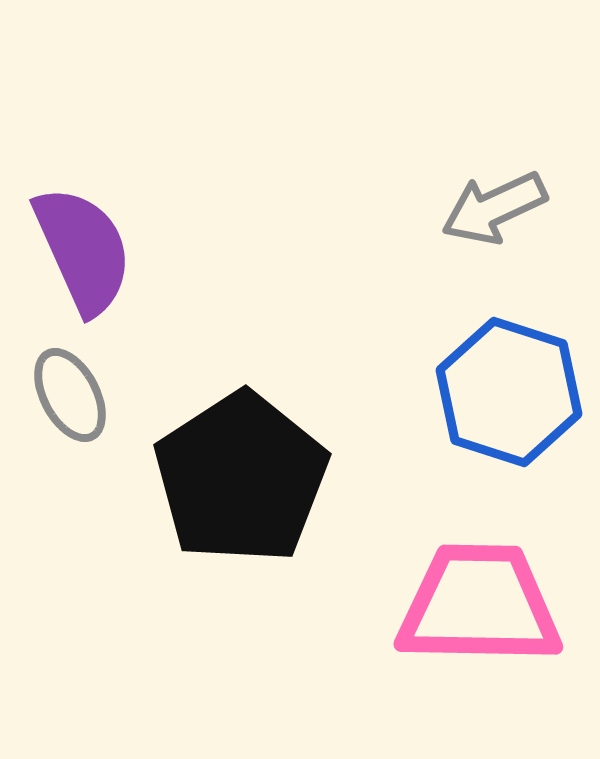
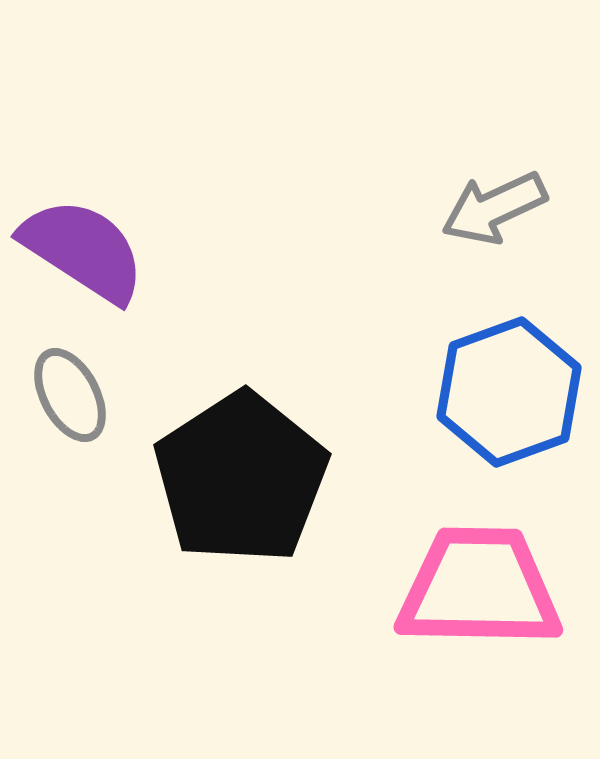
purple semicircle: rotated 33 degrees counterclockwise
blue hexagon: rotated 22 degrees clockwise
pink trapezoid: moved 17 px up
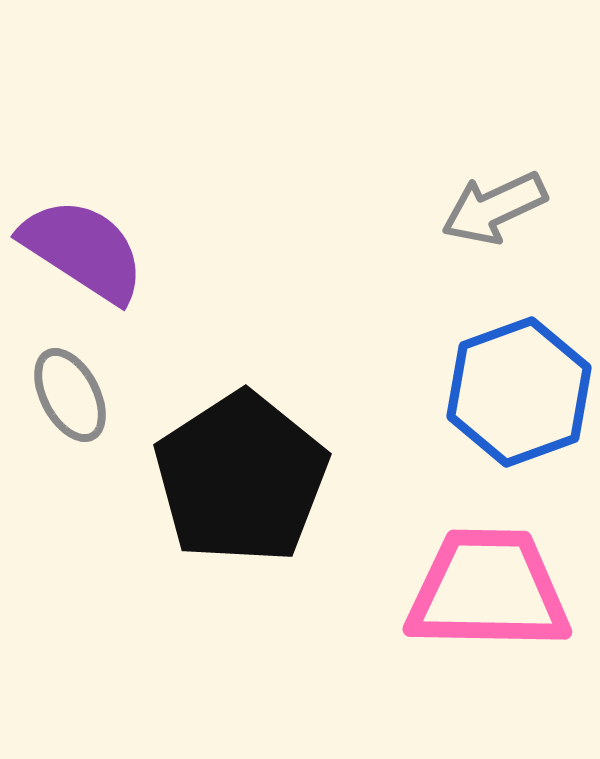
blue hexagon: moved 10 px right
pink trapezoid: moved 9 px right, 2 px down
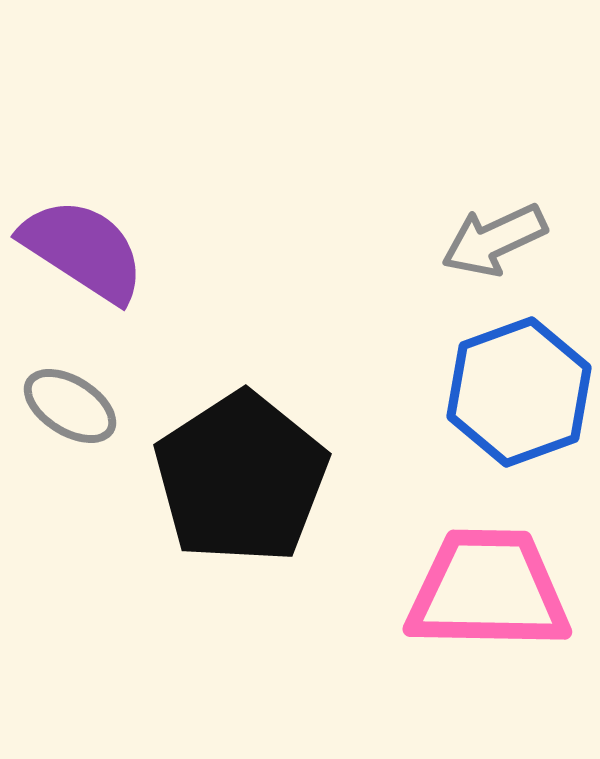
gray arrow: moved 32 px down
gray ellipse: moved 11 px down; rotated 30 degrees counterclockwise
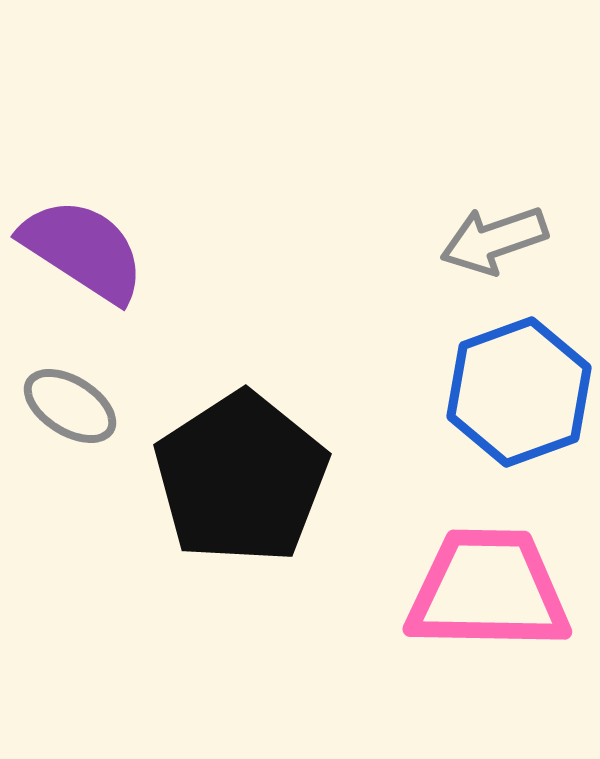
gray arrow: rotated 6 degrees clockwise
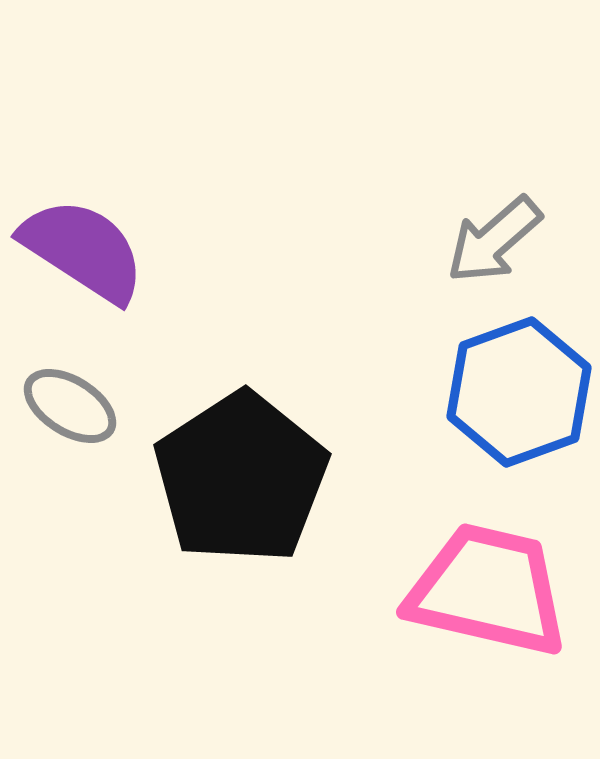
gray arrow: rotated 22 degrees counterclockwise
pink trapezoid: rotated 12 degrees clockwise
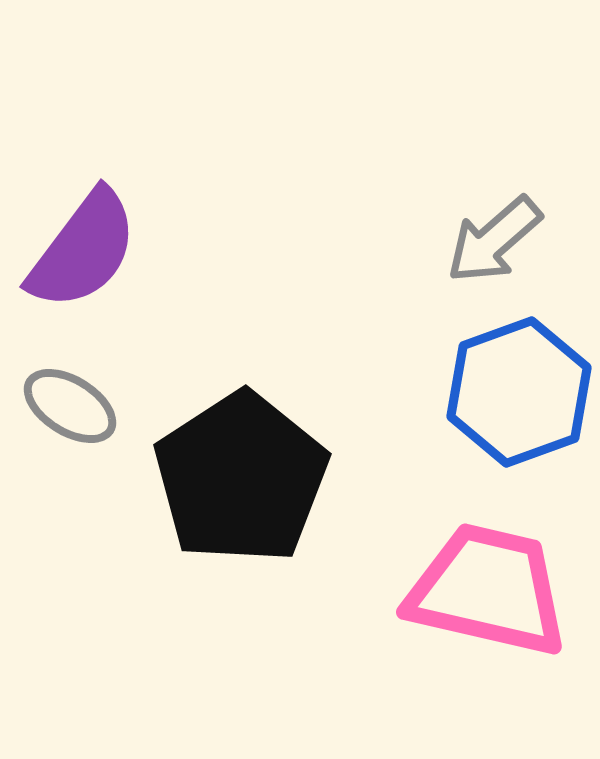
purple semicircle: rotated 94 degrees clockwise
